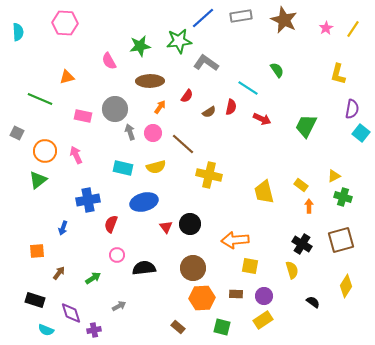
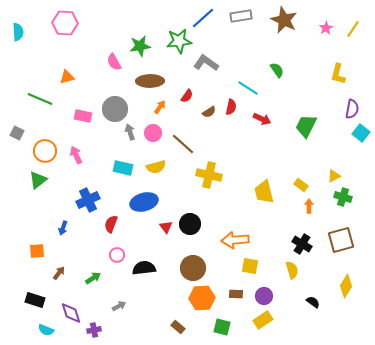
pink semicircle at (109, 61): moved 5 px right, 1 px down
blue cross at (88, 200): rotated 15 degrees counterclockwise
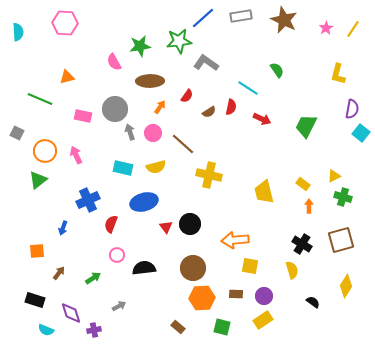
yellow rectangle at (301, 185): moved 2 px right, 1 px up
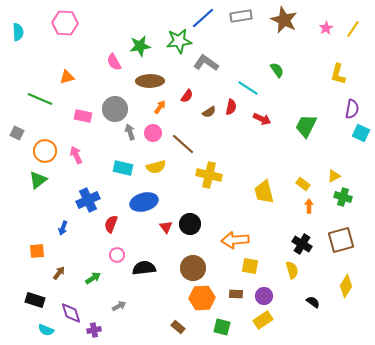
cyan square at (361, 133): rotated 12 degrees counterclockwise
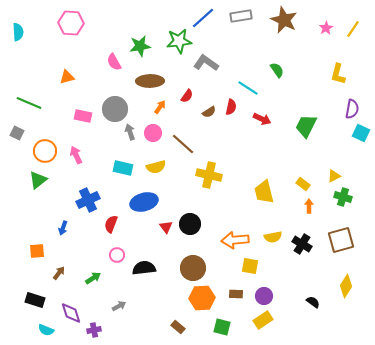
pink hexagon at (65, 23): moved 6 px right
green line at (40, 99): moved 11 px left, 4 px down
yellow semicircle at (292, 270): moved 19 px left, 33 px up; rotated 96 degrees clockwise
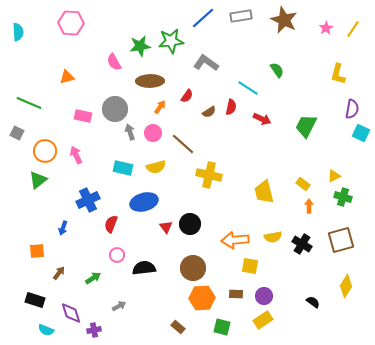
green star at (179, 41): moved 8 px left
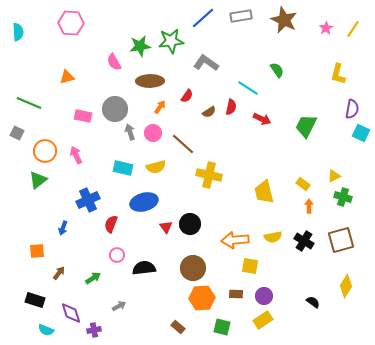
black cross at (302, 244): moved 2 px right, 3 px up
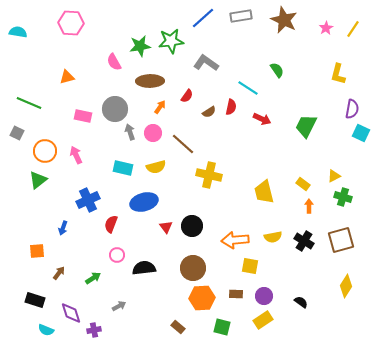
cyan semicircle at (18, 32): rotated 78 degrees counterclockwise
black circle at (190, 224): moved 2 px right, 2 px down
black semicircle at (313, 302): moved 12 px left
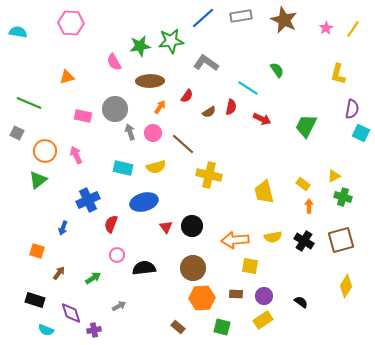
orange square at (37, 251): rotated 21 degrees clockwise
